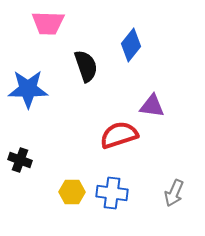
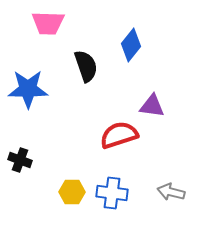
gray arrow: moved 3 px left, 1 px up; rotated 80 degrees clockwise
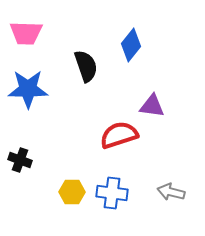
pink trapezoid: moved 22 px left, 10 px down
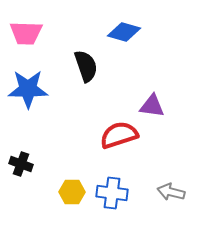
blue diamond: moved 7 px left, 13 px up; rotated 68 degrees clockwise
black cross: moved 1 px right, 4 px down
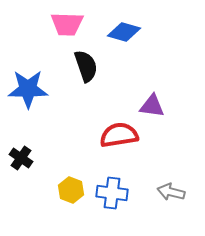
pink trapezoid: moved 41 px right, 9 px up
red semicircle: rotated 9 degrees clockwise
black cross: moved 6 px up; rotated 15 degrees clockwise
yellow hexagon: moved 1 px left, 2 px up; rotated 20 degrees clockwise
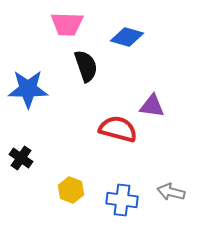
blue diamond: moved 3 px right, 5 px down
red semicircle: moved 1 px left, 6 px up; rotated 24 degrees clockwise
blue cross: moved 10 px right, 7 px down
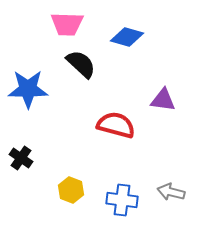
black semicircle: moved 5 px left, 2 px up; rotated 28 degrees counterclockwise
purple triangle: moved 11 px right, 6 px up
red semicircle: moved 2 px left, 4 px up
